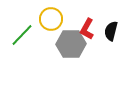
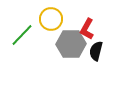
black semicircle: moved 15 px left, 20 px down
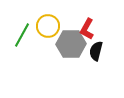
yellow circle: moved 3 px left, 7 px down
green line: rotated 15 degrees counterclockwise
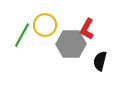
yellow circle: moved 3 px left, 1 px up
black semicircle: moved 4 px right, 10 px down
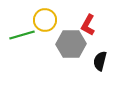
yellow circle: moved 5 px up
red L-shape: moved 1 px right, 4 px up
green line: rotated 45 degrees clockwise
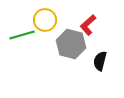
red L-shape: rotated 20 degrees clockwise
gray hexagon: rotated 16 degrees clockwise
